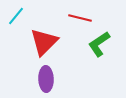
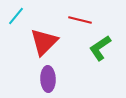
red line: moved 2 px down
green L-shape: moved 1 px right, 4 px down
purple ellipse: moved 2 px right
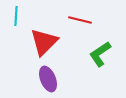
cyan line: rotated 36 degrees counterclockwise
green L-shape: moved 6 px down
purple ellipse: rotated 20 degrees counterclockwise
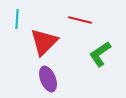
cyan line: moved 1 px right, 3 px down
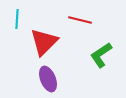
green L-shape: moved 1 px right, 1 px down
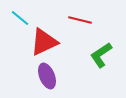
cyan line: moved 3 px right, 1 px up; rotated 54 degrees counterclockwise
red triangle: rotated 20 degrees clockwise
purple ellipse: moved 1 px left, 3 px up
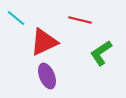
cyan line: moved 4 px left
green L-shape: moved 2 px up
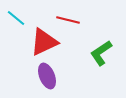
red line: moved 12 px left
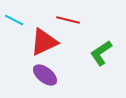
cyan line: moved 2 px left, 2 px down; rotated 12 degrees counterclockwise
purple ellipse: moved 2 px left, 1 px up; rotated 30 degrees counterclockwise
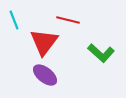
cyan line: rotated 42 degrees clockwise
red triangle: rotated 28 degrees counterclockwise
green L-shape: rotated 104 degrees counterclockwise
